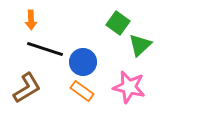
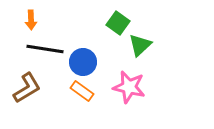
black line: rotated 9 degrees counterclockwise
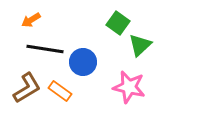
orange arrow: rotated 60 degrees clockwise
orange rectangle: moved 22 px left
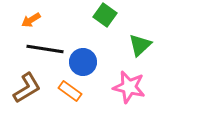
green square: moved 13 px left, 8 px up
orange rectangle: moved 10 px right
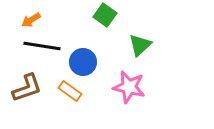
black line: moved 3 px left, 3 px up
brown L-shape: rotated 12 degrees clockwise
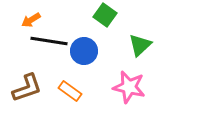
black line: moved 7 px right, 5 px up
blue circle: moved 1 px right, 11 px up
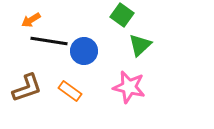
green square: moved 17 px right
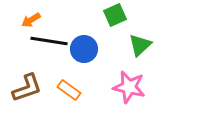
green square: moved 7 px left; rotated 30 degrees clockwise
blue circle: moved 2 px up
orange rectangle: moved 1 px left, 1 px up
